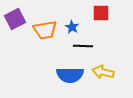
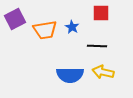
black line: moved 14 px right
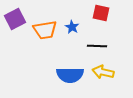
red square: rotated 12 degrees clockwise
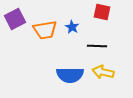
red square: moved 1 px right, 1 px up
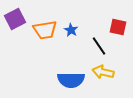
red square: moved 16 px right, 15 px down
blue star: moved 1 px left, 3 px down
black line: moved 2 px right; rotated 54 degrees clockwise
blue semicircle: moved 1 px right, 5 px down
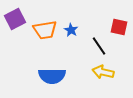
red square: moved 1 px right
blue semicircle: moved 19 px left, 4 px up
